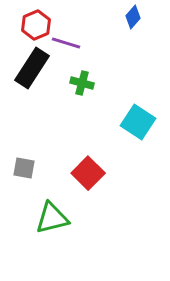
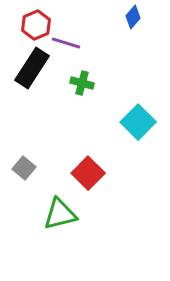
cyan square: rotated 12 degrees clockwise
gray square: rotated 30 degrees clockwise
green triangle: moved 8 px right, 4 px up
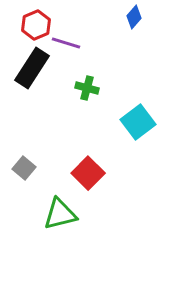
blue diamond: moved 1 px right
green cross: moved 5 px right, 5 px down
cyan square: rotated 8 degrees clockwise
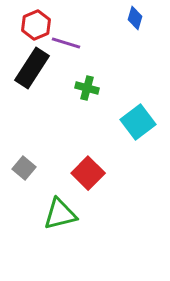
blue diamond: moved 1 px right, 1 px down; rotated 25 degrees counterclockwise
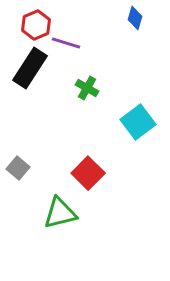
black rectangle: moved 2 px left
green cross: rotated 15 degrees clockwise
gray square: moved 6 px left
green triangle: moved 1 px up
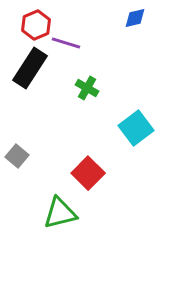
blue diamond: rotated 60 degrees clockwise
cyan square: moved 2 px left, 6 px down
gray square: moved 1 px left, 12 px up
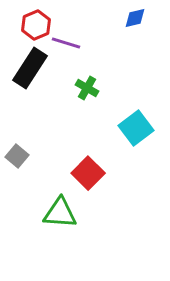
green triangle: rotated 18 degrees clockwise
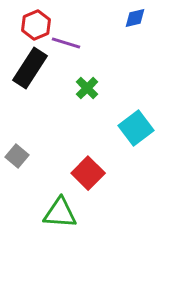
green cross: rotated 15 degrees clockwise
